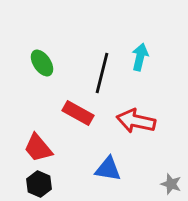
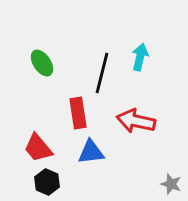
red rectangle: rotated 52 degrees clockwise
blue triangle: moved 17 px left, 17 px up; rotated 16 degrees counterclockwise
black hexagon: moved 8 px right, 2 px up
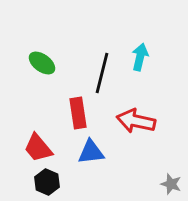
green ellipse: rotated 20 degrees counterclockwise
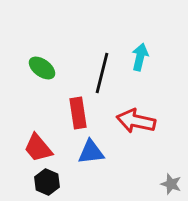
green ellipse: moved 5 px down
